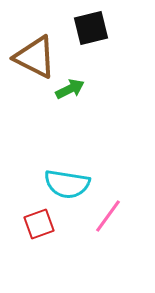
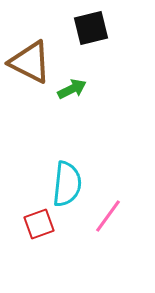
brown triangle: moved 5 px left, 5 px down
green arrow: moved 2 px right
cyan semicircle: rotated 93 degrees counterclockwise
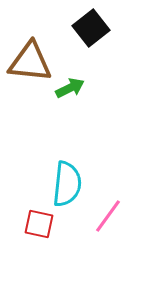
black square: rotated 24 degrees counterclockwise
brown triangle: rotated 21 degrees counterclockwise
green arrow: moved 2 px left, 1 px up
red square: rotated 32 degrees clockwise
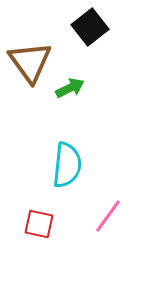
black square: moved 1 px left, 1 px up
brown triangle: rotated 48 degrees clockwise
cyan semicircle: moved 19 px up
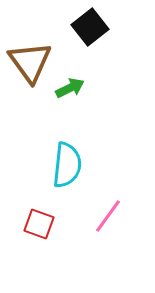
red square: rotated 8 degrees clockwise
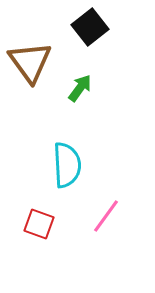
green arrow: moved 10 px right; rotated 28 degrees counterclockwise
cyan semicircle: rotated 9 degrees counterclockwise
pink line: moved 2 px left
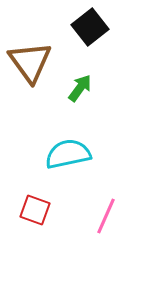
cyan semicircle: moved 1 px right, 11 px up; rotated 99 degrees counterclockwise
pink line: rotated 12 degrees counterclockwise
red square: moved 4 px left, 14 px up
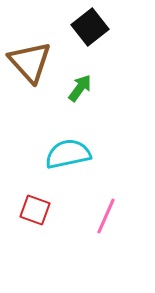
brown triangle: rotated 6 degrees counterclockwise
